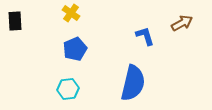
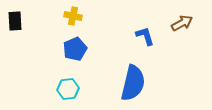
yellow cross: moved 2 px right, 3 px down; rotated 24 degrees counterclockwise
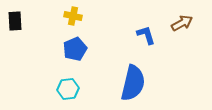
blue L-shape: moved 1 px right, 1 px up
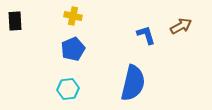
brown arrow: moved 1 px left, 3 px down
blue pentagon: moved 2 px left
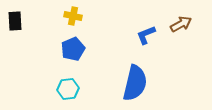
brown arrow: moved 2 px up
blue L-shape: rotated 95 degrees counterclockwise
blue semicircle: moved 2 px right
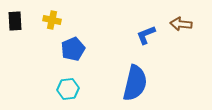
yellow cross: moved 21 px left, 4 px down
brown arrow: rotated 145 degrees counterclockwise
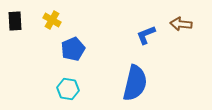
yellow cross: rotated 18 degrees clockwise
cyan hexagon: rotated 15 degrees clockwise
